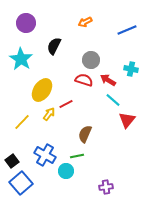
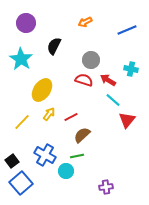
red line: moved 5 px right, 13 px down
brown semicircle: moved 3 px left, 1 px down; rotated 24 degrees clockwise
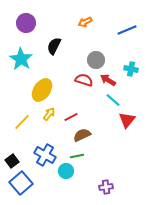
gray circle: moved 5 px right
brown semicircle: rotated 18 degrees clockwise
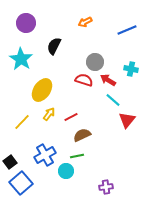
gray circle: moved 1 px left, 2 px down
blue cross: rotated 30 degrees clockwise
black square: moved 2 px left, 1 px down
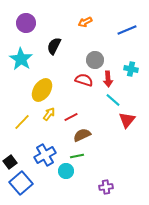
gray circle: moved 2 px up
red arrow: moved 1 px up; rotated 126 degrees counterclockwise
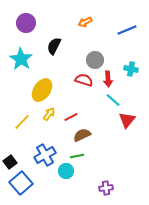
purple cross: moved 1 px down
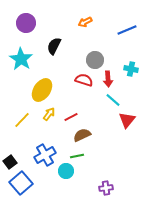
yellow line: moved 2 px up
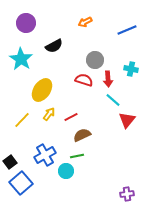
black semicircle: rotated 144 degrees counterclockwise
purple cross: moved 21 px right, 6 px down
